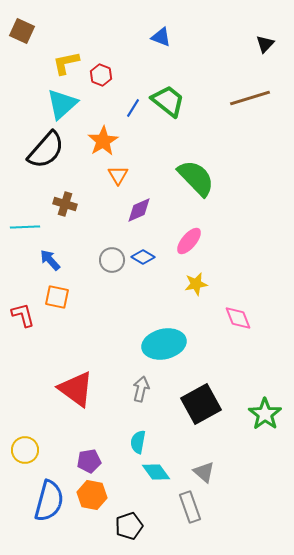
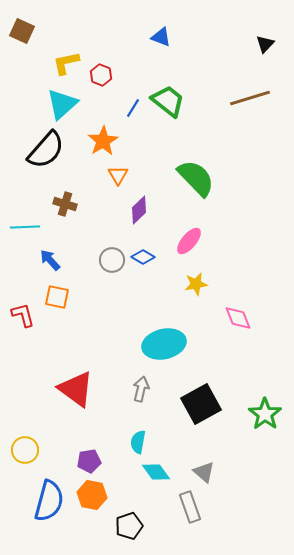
purple diamond: rotated 20 degrees counterclockwise
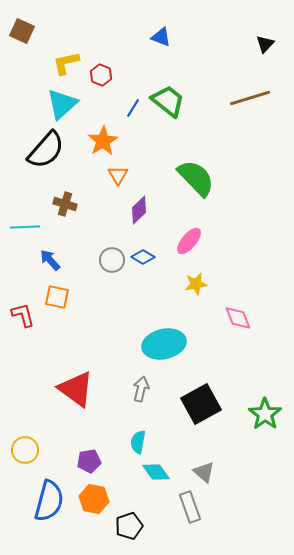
orange hexagon: moved 2 px right, 4 px down
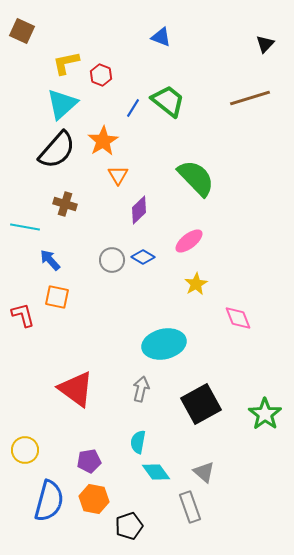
black semicircle: moved 11 px right
cyan line: rotated 12 degrees clockwise
pink ellipse: rotated 12 degrees clockwise
yellow star: rotated 20 degrees counterclockwise
